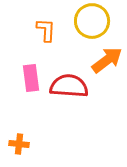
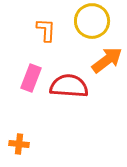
pink rectangle: rotated 28 degrees clockwise
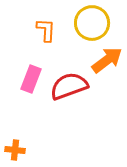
yellow circle: moved 2 px down
pink rectangle: moved 1 px down
red semicircle: rotated 24 degrees counterclockwise
orange cross: moved 4 px left, 6 px down
